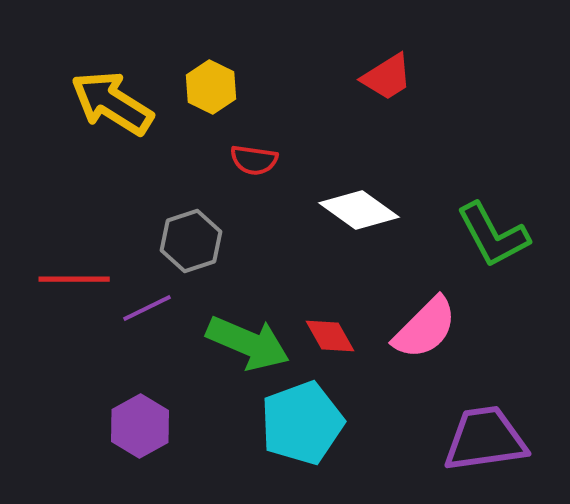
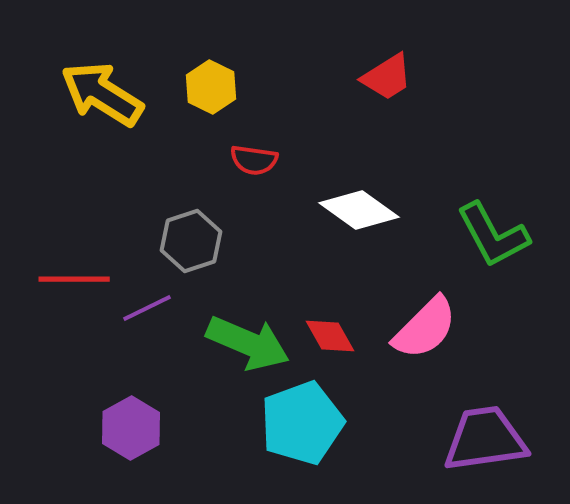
yellow arrow: moved 10 px left, 9 px up
purple hexagon: moved 9 px left, 2 px down
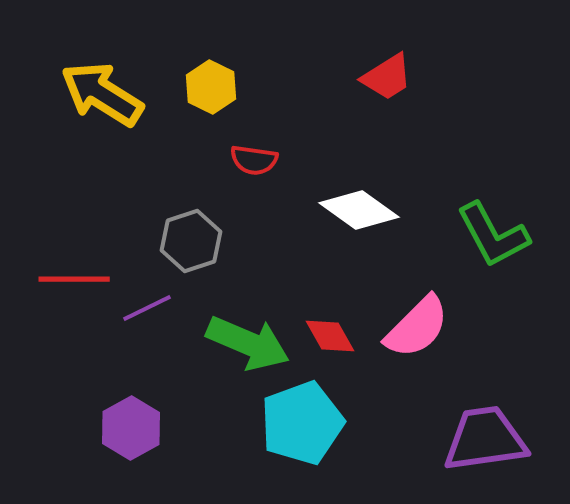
pink semicircle: moved 8 px left, 1 px up
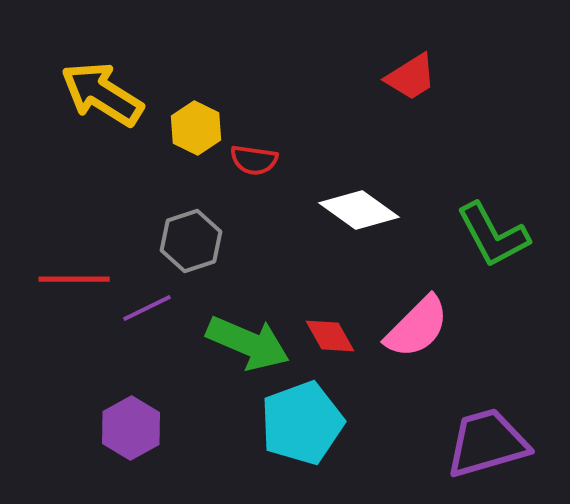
red trapezoid: moved 24 px right
yellow hexagon: moved 15 px left, 41 px down
purple trapezoid: moved 2 px right, 4 px down; rotated 8 degrees counterclockwise
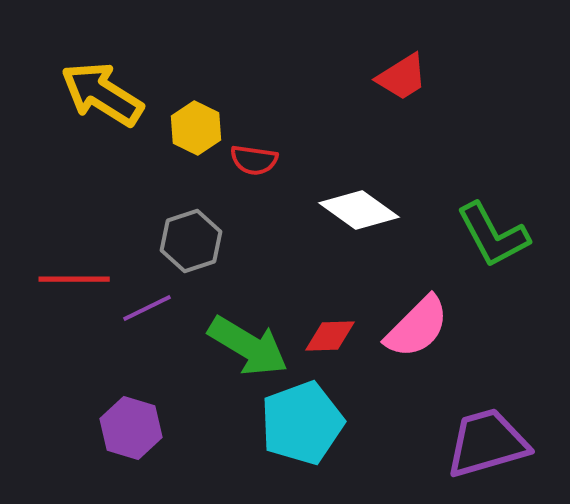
red trapezoid: moved 9 px left
red diamond: rotated 62 degrees counterclockwise
green arrow: moved 3 px down; rotated 8 degrees clockwise
purple hexagon: rotated 14 degrees counterclockwise
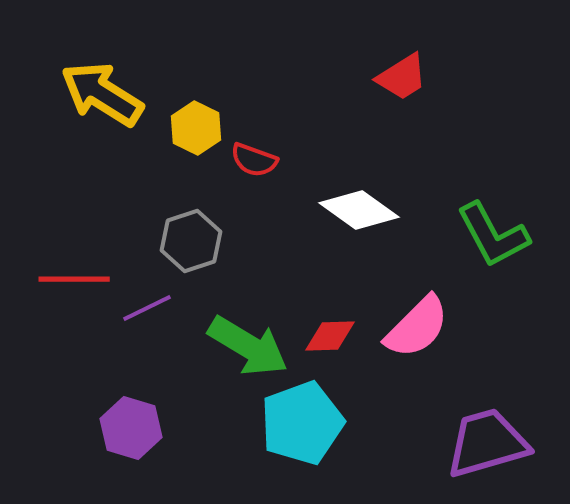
red semicircle: rotated 12 degrees clockwise
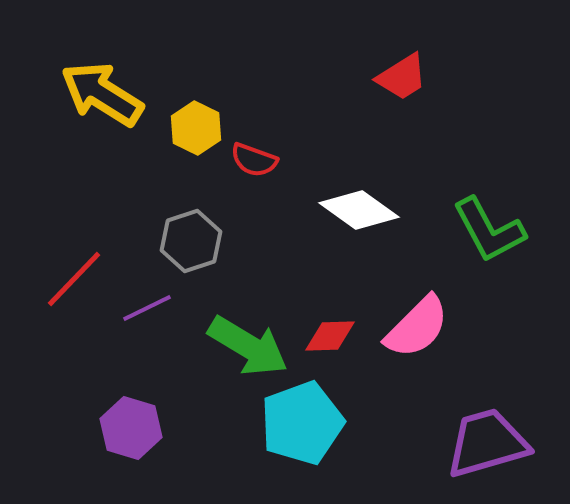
green L-shape: moved 4 px left, 5 px up
red line: rotated 46 degrees counterclockwise
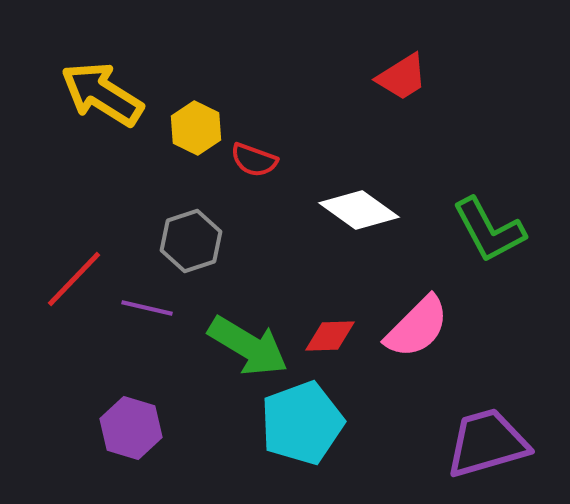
purple line: rotated 39 degrees clockwise
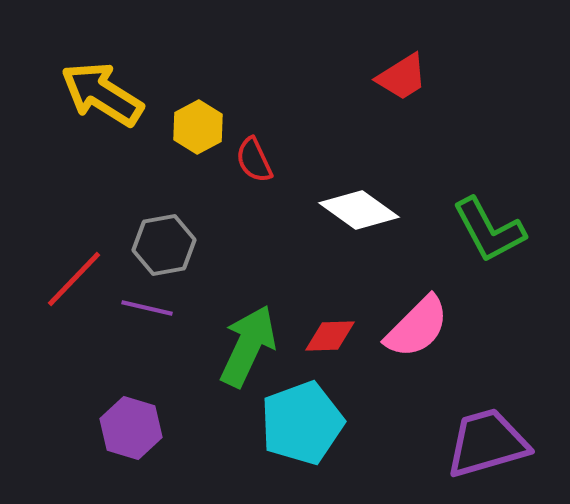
yellow hexagon: moved 2 px right, 1 px up; rotated 6 degrees clockwise
red semicircle: rotated 45 degrees clockwise
gray hexagon: moved 27 px left, 4 px down; rotated 8 degrees clockwise
green arrow: rotated 96 degrees counterclockwise
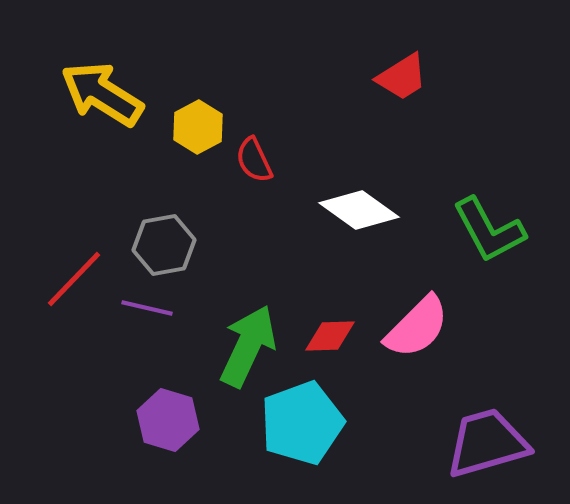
purple hexagon: moved 37 px right, 8 px up
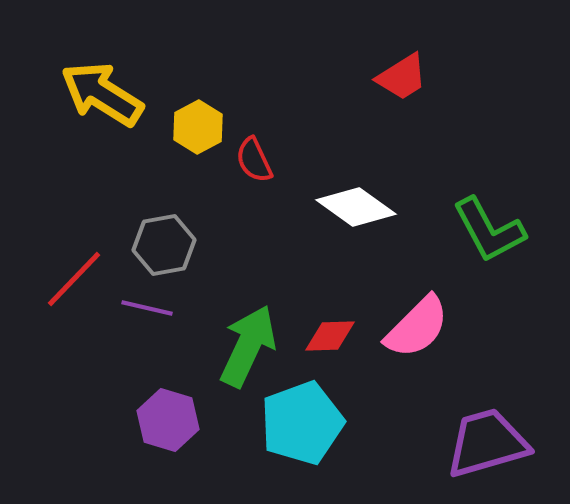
white diamond: moved 3 px left, 3 px up
